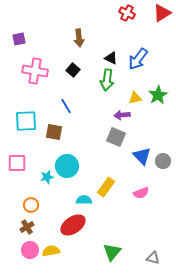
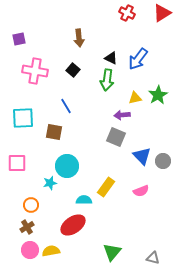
cyan square: moved 3 px left, 3 px up
cyan star: moved 3 px right, 6 px down
pink semicircle: moved 2 px up
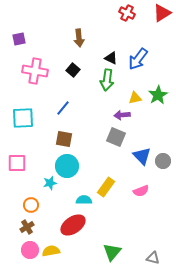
blue line: moved 3 px left, 2 px down; rotated 70 degrees clockwise
brown square: moved 10 px right, 7 px down
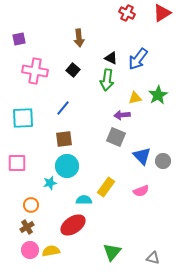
brown square: rotated 18 degrees counterclockwise
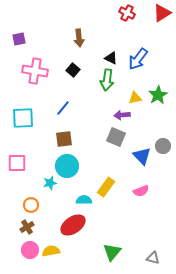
gray circle: moved 15 px up
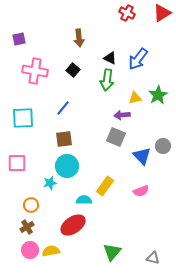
black triangle: moved 1 px left
yellow rectangle: moved 1 px left, 1 px up
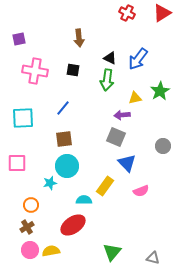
black square: rotated 32 degrees counterclockwise
green star: moved 2 px right, 4 px up
blue triangle: moved 15 px left, 7 px down
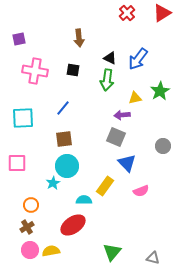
red cross: rotated 21 degrees clockwise
cyan star: moved 3 px right; rotated 16 degrees counterclockwise
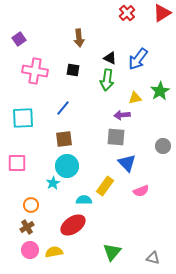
purple square: rotated 24 degrees counterclockwise
gray square: rotated 18 degrees counterclockwise
yellow semicircle: moved 3 px right, 1 px down
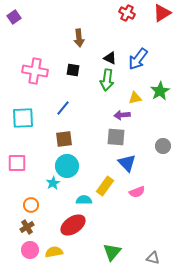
red cross: rotated 21 degrees counterclockwise
purple square: moved 5 px left, 22 px up
pink semicircle: moved 4 px left, 1 px down
